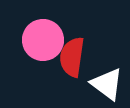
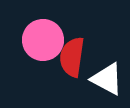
white triangle: moved 5 px up; rotated 9 degrees counterclockwise
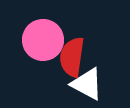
white triangle: moved 20 px left, 5 px down
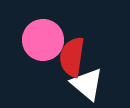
white triangle: rotated 12 degrees clockwise
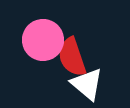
red semicircle: rotated 27 degrees counterclockwise
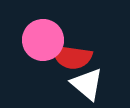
red semicircle: rotated 63 degrees counterclockwise
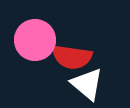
pink circle: moved 8 px left
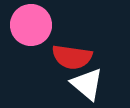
pink circle: moved 4 px left, 15 px up
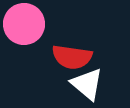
pink circle: moved 7 px left, 1 px up
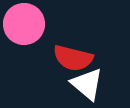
red semicircle: moved 1 px right, 1 px down; rotated 6 degrees clockwise
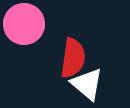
red semicircle: rotated 96 degrees counterclockwise
